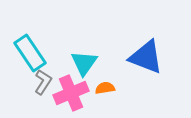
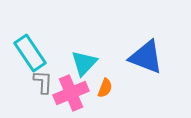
cyan triangle: rotated 8 degrees clockwise
gray L-shape: rotated 30 degrees counterclockwise
orange semicircle: rotated 120 degrees clockwise
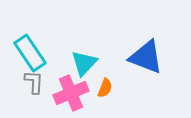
gray L-shape: moved 9 px left
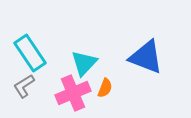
gray L-shape: moved 10 px left, 4 px down; rotated 125 degrees counterclockwise
pink cross: moved 2 px right
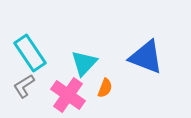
pink cross: moved 5 px left, 2 px down; rotated 32 degrees counterclockwise
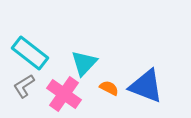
cyan rectangle: rotated 18 degrees counterclockwise
blue triangle: moved 29 px down
orange semicircle: moved 4 px right; rotated 84 degrees counterclockwise
pink cross: moved 4 px left, 1 px up
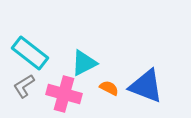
cyan triangle: rotated 20 degrees clockwise
pink cross: rotated 20 degrees counterclockwise
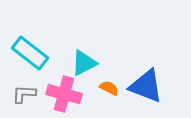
gray L-shape: moved 8 px down; rotated 35 degrees clockwise
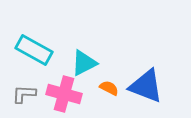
cyan rectangle: moved 4 px right, 3 px up; rotated 9 degrees counterclockwise
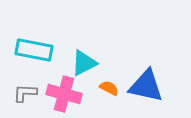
cyan rectangle: rotated 18 degrees counterclockwise
blue triangle: rotated 9 degrees counterclockwise
gray L-shape: moved 1 px right, 1 px up
